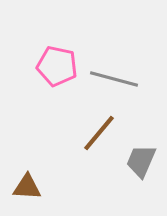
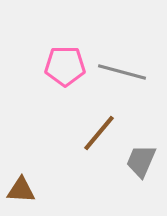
pink pentagon: moved 8 px right; rotated 12 degrees counterclockwise
gray line: moved 8 px right, 7 px up
brown triangle: moved 6 px left, 3 px down
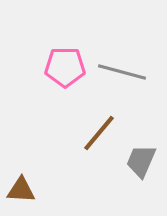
pink pentagon: moved 1 px down
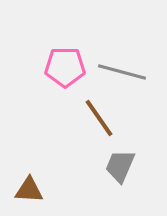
brown line: moved 15 px up; rotated 75 degrees counterclockwise
gray trapezoid: moved 21 px left, 5 px down
brown triangle: moved 8 px right
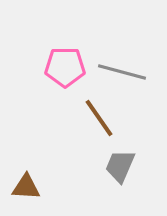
brown triangle: moved 3 px left, 3 px up
